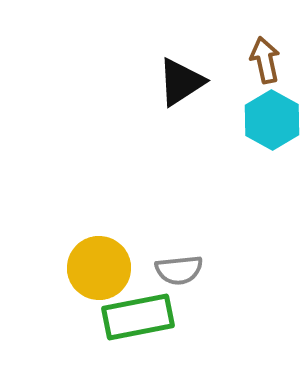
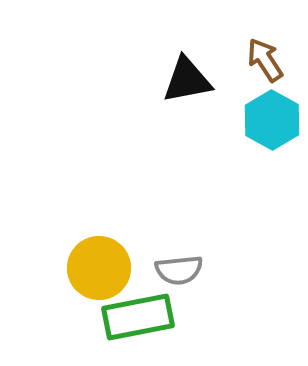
brown arrow: rotated 21 degrees counterclockwise
black triangle: moved 6 px right, 2 px up; rotated 22 degrees clockwise
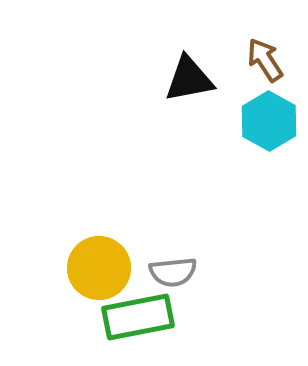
black triangle: moved 2 px right, 1 px up
cyan hexagon: moved 3 px left, 1 px down
gray semicircle: moved 6 px left, 2 px down
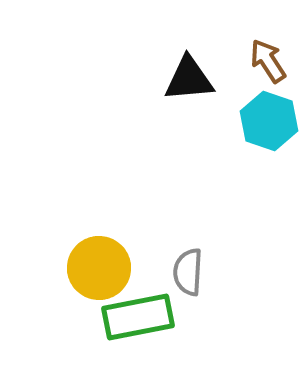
brown arrow: moved 3 px right, 1 px down
black triangle: rotated 6 degrees clockwise
cyan hexagon: rotated 10 degrees counterclockwise
gray semicircle: moved 15 px right; rotated 99 degrees clockwise
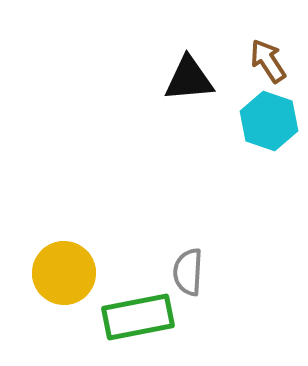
yellow circle: moved 35 px left, 5 px down
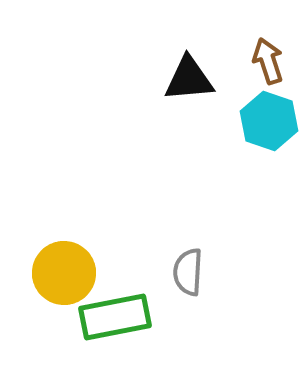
brown arrow: rotated 15 degrees clockwise
green rectangle: moved 23 px left
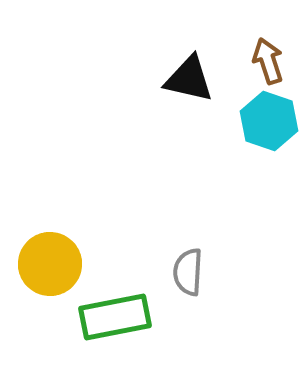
black triangle: rotated 18 degrees clockwise
yellow circle: moved 14 px left, 9 px up
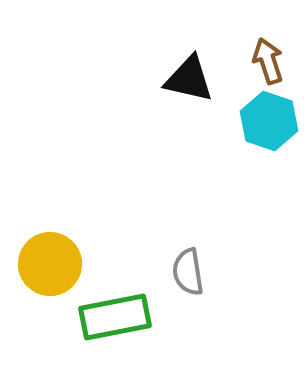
gray semicircle: rotated 12 degrees counterclockwise
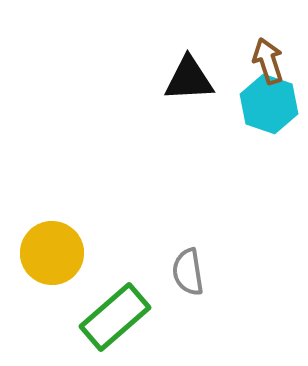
black triangle: rotated 16 degrees counterclockwise
cyan hexagon: moved 17 px up
yellow circle: moved 2 px right, 11 px up
green rectangle: rotated 30 degrees counterclockwise
